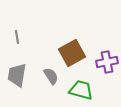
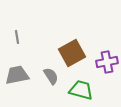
gray trapezoid: rotated 70 degrees clockwise
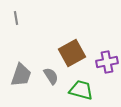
gray line: moved 1 px left, 19 px up
gray trapezoid: moved 4 px right; rotated 120 degrees clockwise
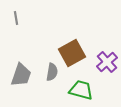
purple cross: rotated 30 degrees counterclockwise
gray semicircle: moved 1 px right, 4 px up; rotated 42 degrees clockwise
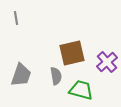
brown square: rotated 16 degrees clockwise
gray semicircle: moved 4 px right, 4 px down; rotated 18 degrees counterclockwise
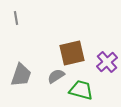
gray semicircle: rotated 114 degrees counterclockwise
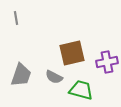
purple cross: rotated 30 degrees clockwise
gray semicircle: moved 2 px left, 1 px down; rotated 120 degrees counterclockwise
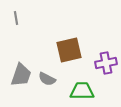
brown square: moved 3 px left, 3 px up
purple cross: moved 1 px left, 1 px down
gray semicircle: moved 7 px left, 2 px down
green trapezoid: moved 1 px right, 1 px down; rotated 15 degrees counterclockwise
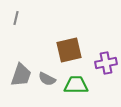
gray line: rotated 24 degrees clockwise
green trapezoid: moved 6 px left, 6 px up
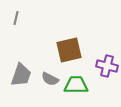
purple cross: moved 1 px right, 3 px down; rotated 25 degrees clockwise
gray semicircle: moved 3 px right
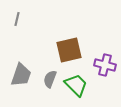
gray line: moved 1 px right, 1 px down
purple cross: moved 2 px left, 1 px up
gray semicircle: rotated 84 degrees clockwise
green trapezoid: rotated 45 degrees clockwise
